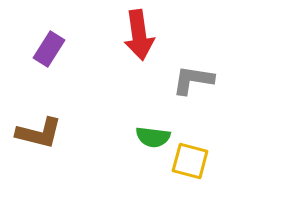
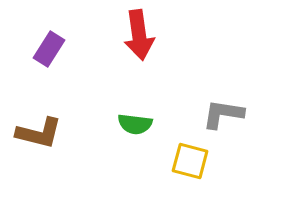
gray L-shape: moved 30 px right, 34 px down
green semicircle: moved 18 px left, 13 px up
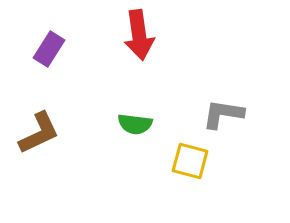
brown L-shape: rotated 39 degrees counterclockwise
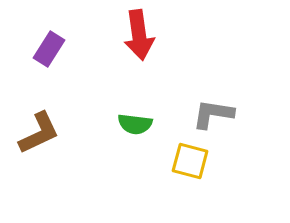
gray L-shape: moved 10 px left
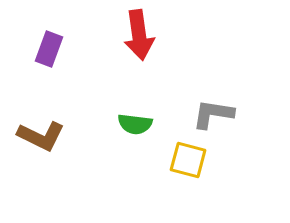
purple rectangle: rotated 12 degrees counterclockwise
brown L-shape: moved 2 px right, 3 px down; rotated 51 degrees clockwise
yellow square: moved 2 px left, 1 px up
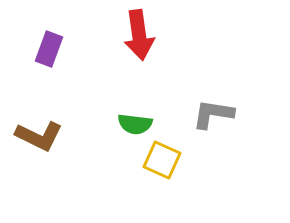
brown L-shape: moved 2 px left
yellow square: moved 26 px left; rotated 9 degrees clockwise
